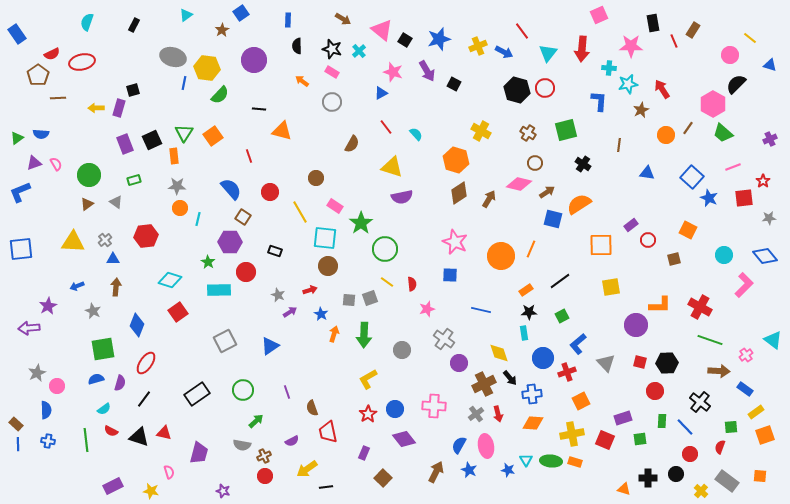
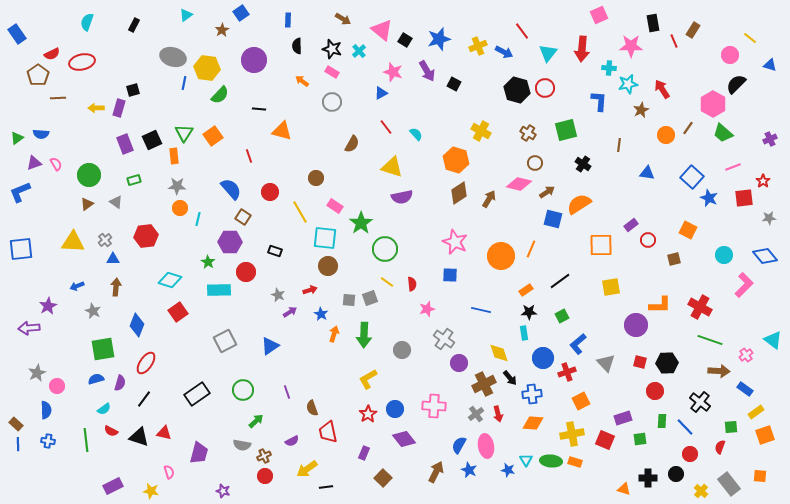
gray rectangle at (727, 481): moved 2 px right, 3 px down; rotated 15 degrees clockwise
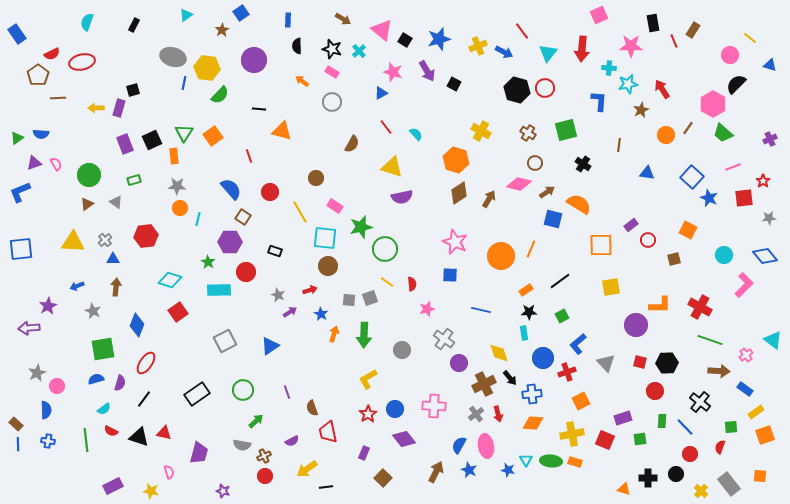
orange semicircle at (579, 204): rotated 65 degrees clockwise
green star at (361, 223): moved 4 px down; rotated 20 degrees clockwise
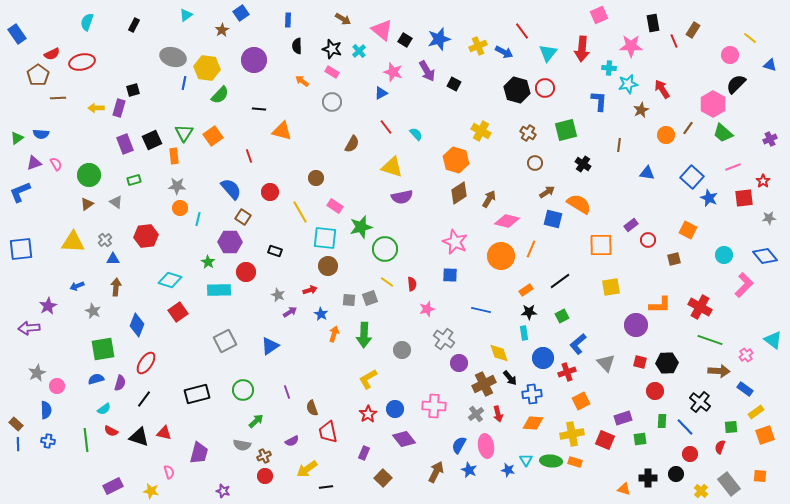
pink diamond at (519, 184): moved 12 px left, 37 px down
black rectangle at (197, 394): rotated 20 degrees clockwise
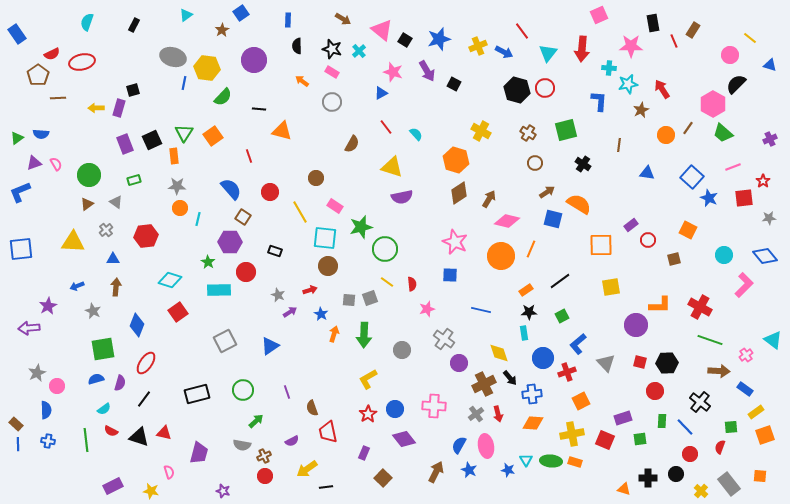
green semicircle at (220, 95): moved 3 px right, 2 px down
gray cross at (105, 240): moved 1 px right, 10 px up
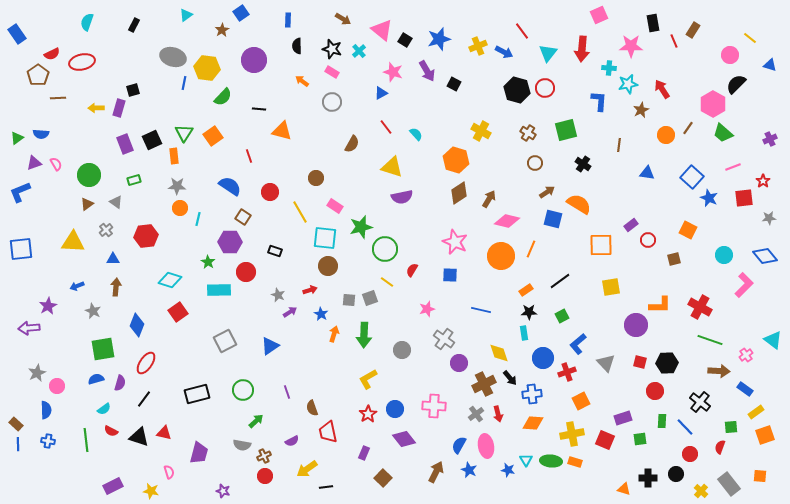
blue semicircle at (231, 189): moved 1 px left, 3 px up; rotated 15 degrees counterclockwise
red semicircle at (412, 284): moved 14 px up; rotated 144 degrees counterclockwise
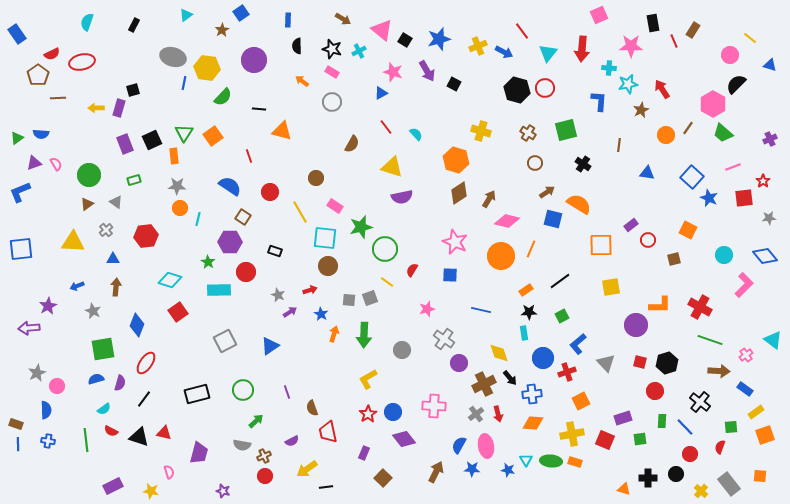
cyan cross at (359, 51): rotated 16 degrees clockwise
yellow cross at (481, 131): rotated 12 degrees counterclockwise
black hexagon at (667, 363): rotated 15 degrees counterclockwise
blue circle at (395, 409): moved 2 px left, 3 px down
brown rectangle at (16, 424): rotated 24 degrees counterclockwise
blue star at (469, 470): moved 3 px right, 1 px up; rotated 21 degrees counterclockwise
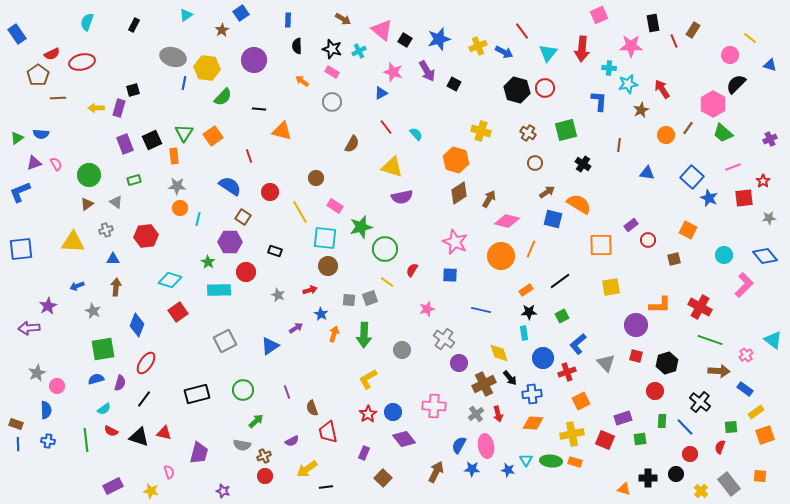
gray cross at (106, 230): rotated 24 degrees clockwise
purple arrow at (290, 312): moved 6 px right, 16 px down
red square at (640, 362): moved 4 px left, 6 px up
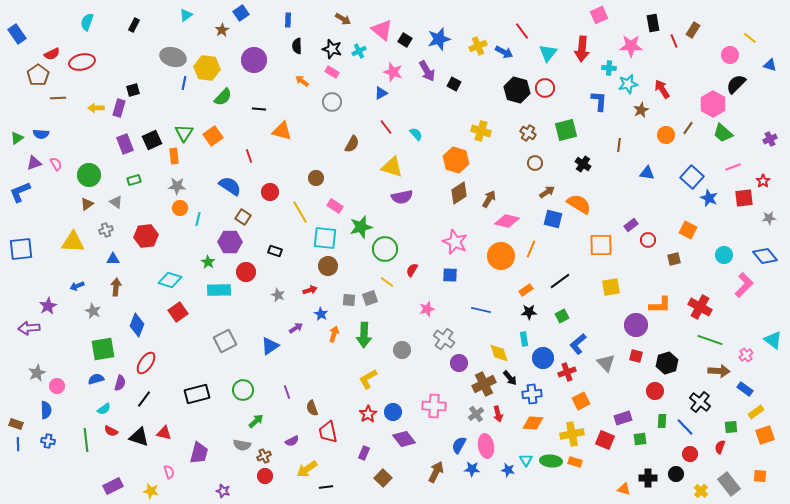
cyan rectangle at (524, 333): moved 6 px down
